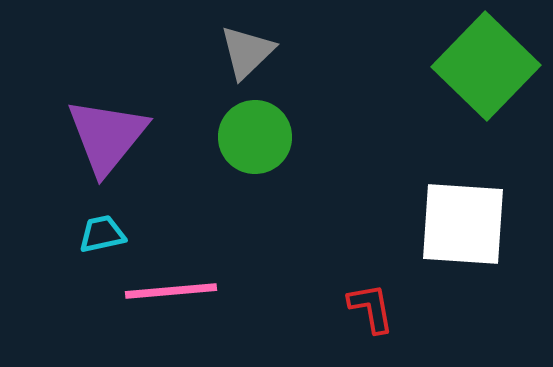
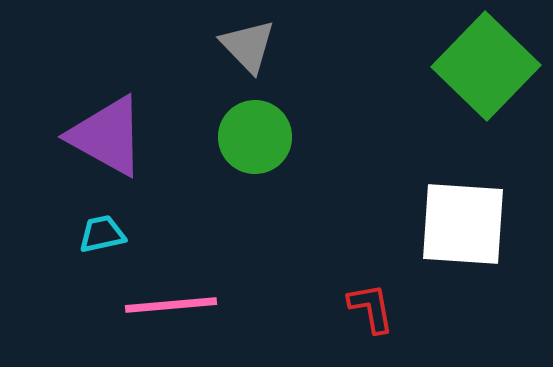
gray triangle: moved 1 px right, 6 px up; rotated 30 degrees counterclockwise
purple triangle: rotated 40 degrees counterclockwise
pink line: moved 14 px down
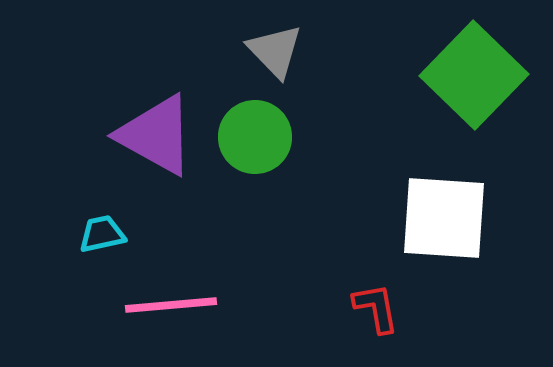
gray triangle: moved 27 px right, 5 px down
green square: moved 12 px left, 9 px down
purple triangle: moved 49 px right, 1 px up
white square: moved 19 px left, 6 px up
red L-shape: moved 5 px right
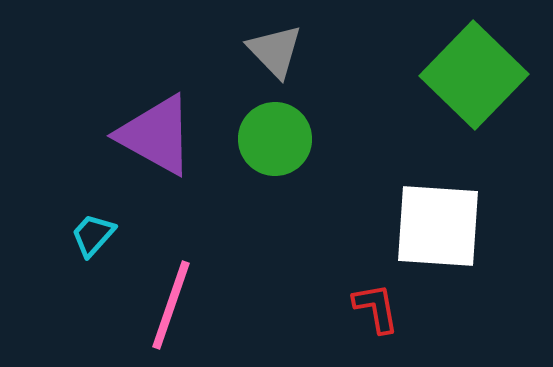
green circle: moved 20 px right, 2 px down
white square: moved 6 px left, 8 px down
cyan trapezoid: moved 9 px left, 1 px down; rotated 36 degrees counterclockwise
pink line: rotated 66 degrees counterclockwise
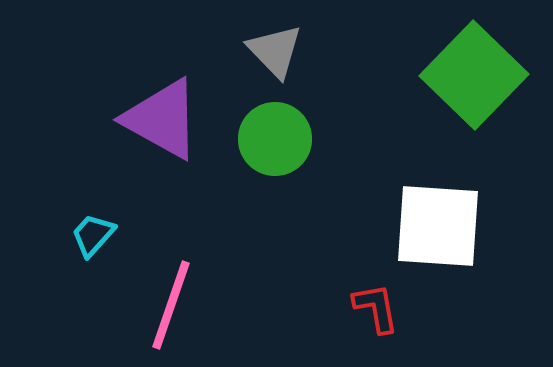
purple triangle: moved 6 px right, 16 px up
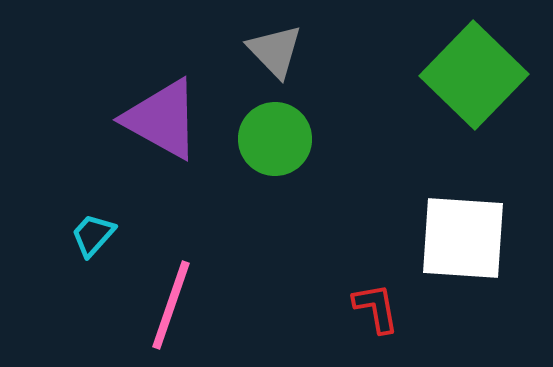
white square: moved 25 px right, 12 px down
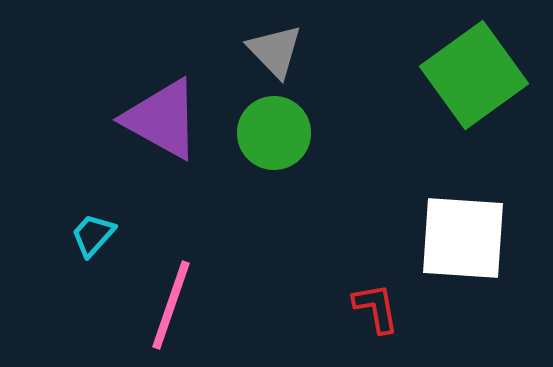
green square: rotated 10 degrees clockwise
green circle: moved 1 px left, 6 px up
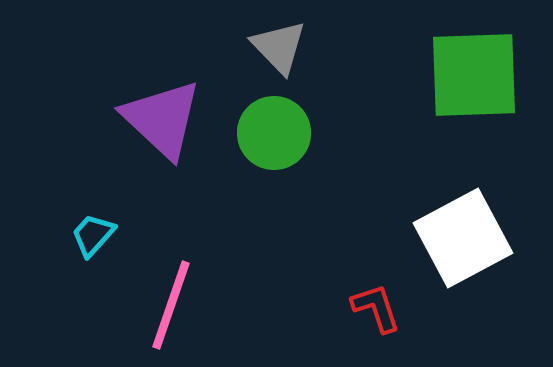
gray triangle: moved 4 px right, 4 px up
green square: rotated 34 degrees clockwise
purple triangle: rotated 14 degrees clockwise
white square: rotated 32 degrees counterclockwise
red L-shape: rotated 8 degrees counterclockwise
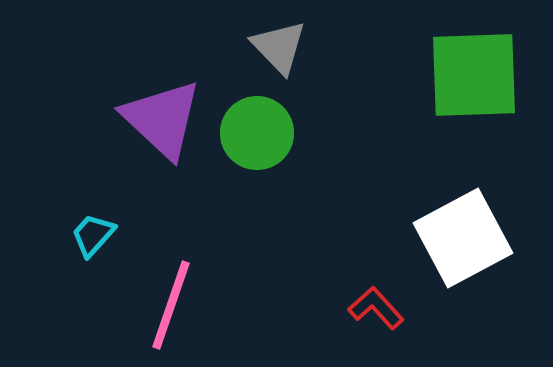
green circle: moved 17 px left
red L-shape: rotated 24 degrees counterclockwise
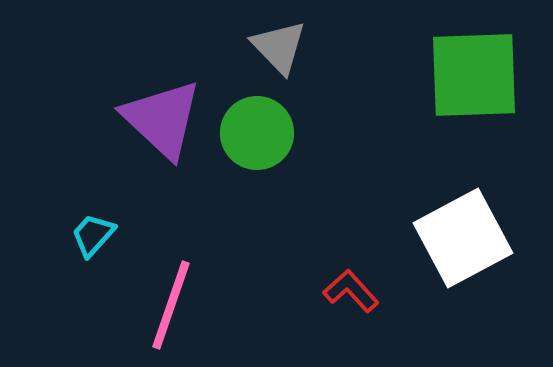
red L-shape: moved 25 px left, 17 px up
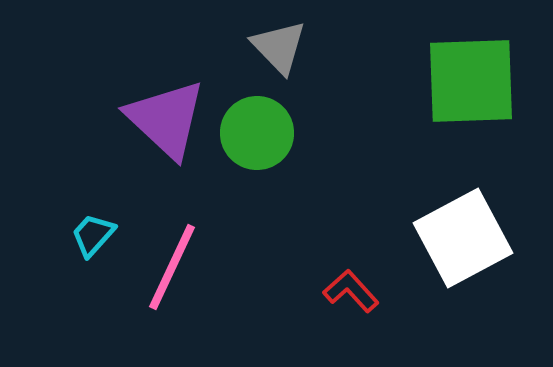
green square: moved 3 px left, 6 px down
purple triangle: moved 4 px right
pink line: moved 1 px right, 38 px up; rotated 6 degrees clockwise
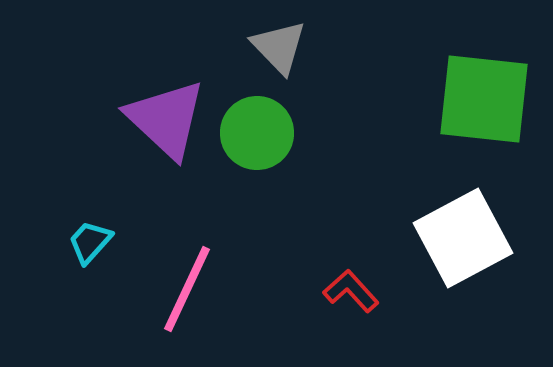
green square: moved 13 px right, 18 px down; rotated 8 degrees clockwise
cyan trapezoid: moved 3 px left, 7 px down
pink line: moved 15 px right, 22 px down
